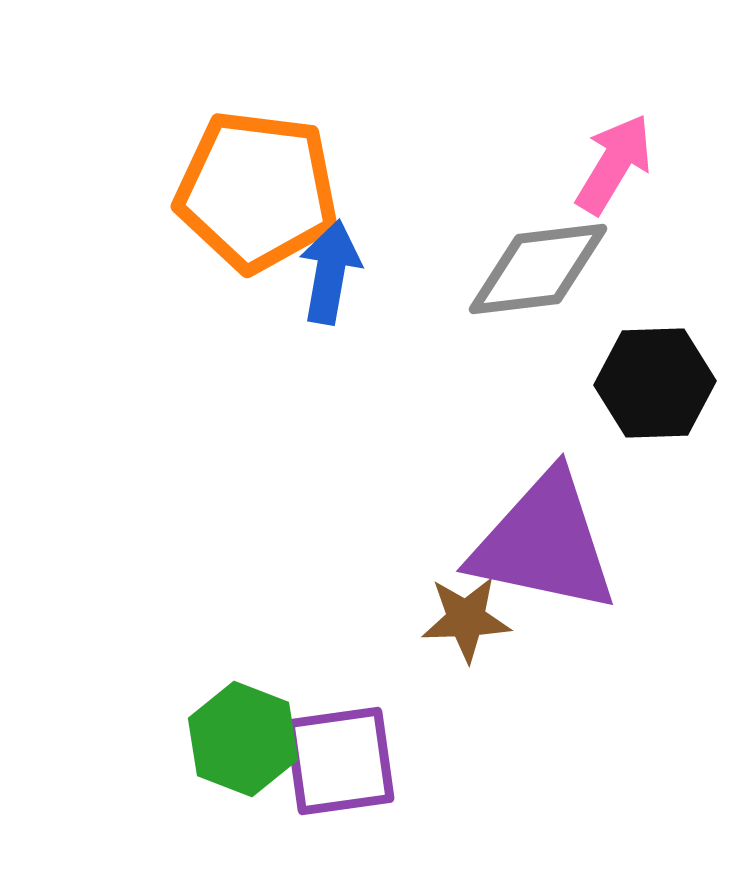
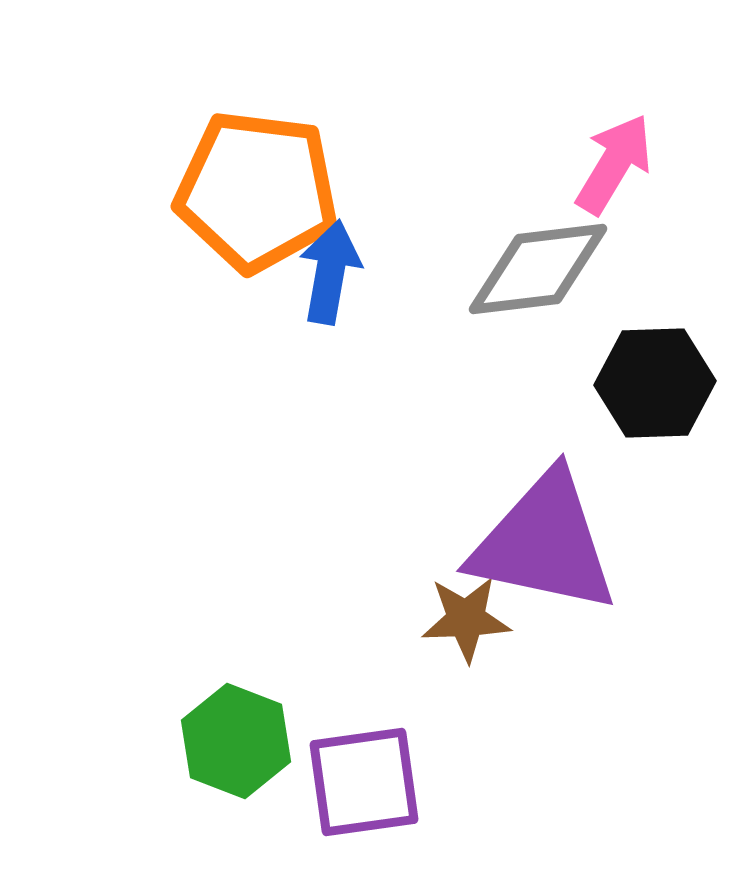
green hexagon: moved 7 px left, 2 px down
purple square: moved 24 px right, 21 px down
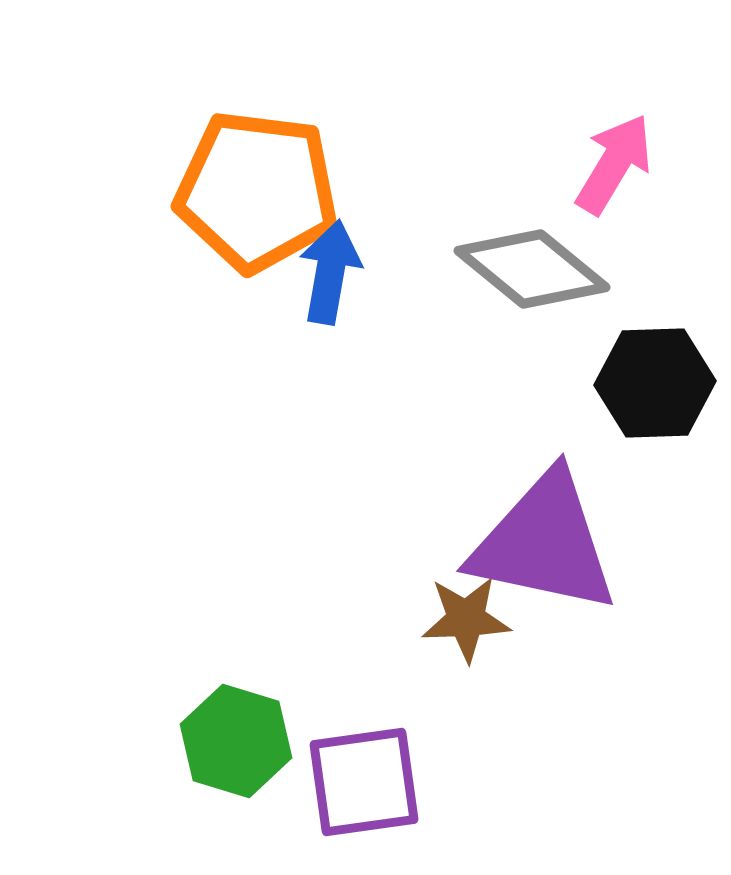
gray diamond: moved 6 px left; rotated 46 degrees clockwise
green hexagon: rotated 4 degrees counterclockwise
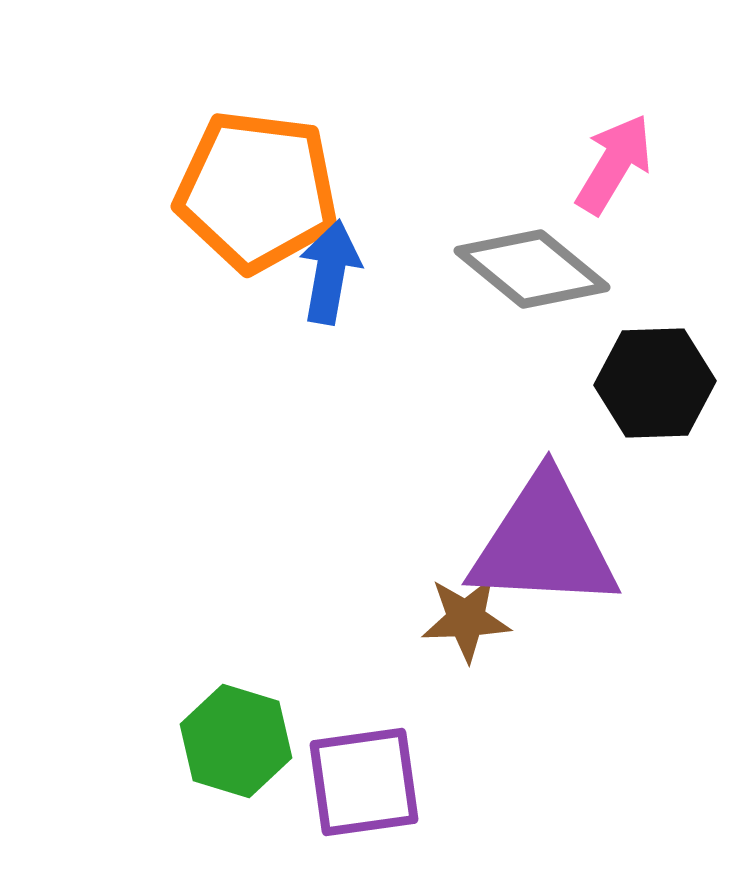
purple triangle: rotated 9 degrees counterclockwise
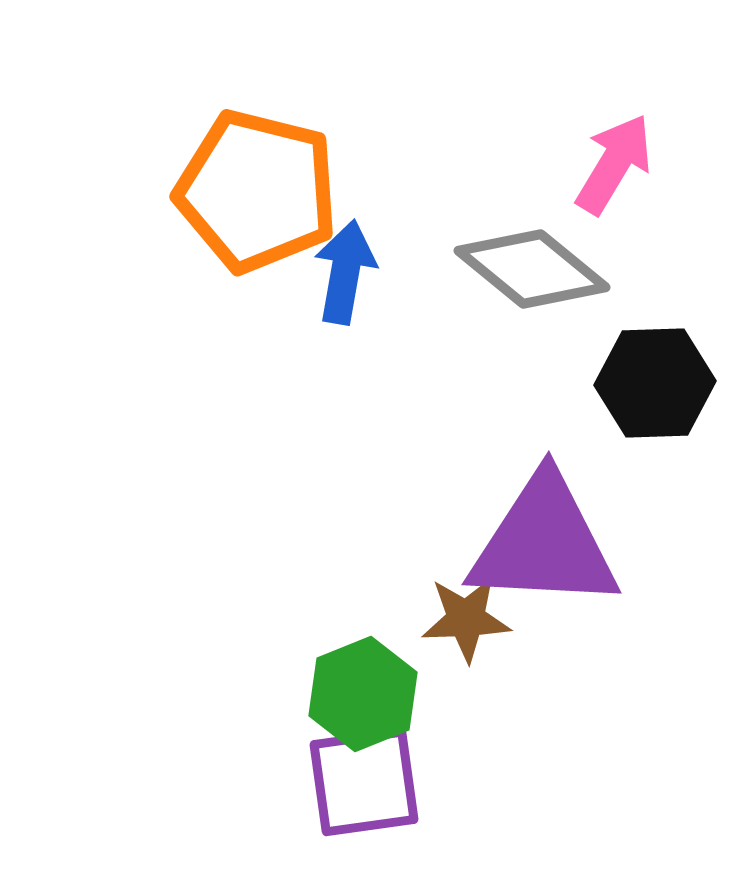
orange pentagon: rotated 7 degrees clockwise
blue arrow: moved 15 px right
green hexagon: moved 127 px right, 47 px up; rotated 21 degrees clockwise
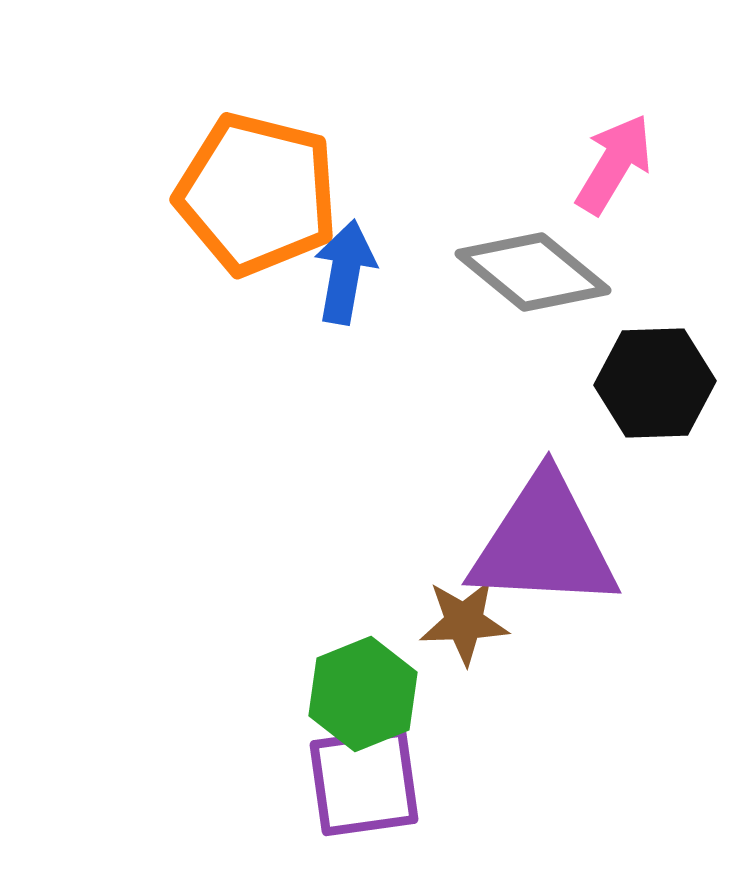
orange pentagon: moved 3 px down
gray diamond: moved 1 px right, 3 px down
brown star: moved 2 px left, 3 px down
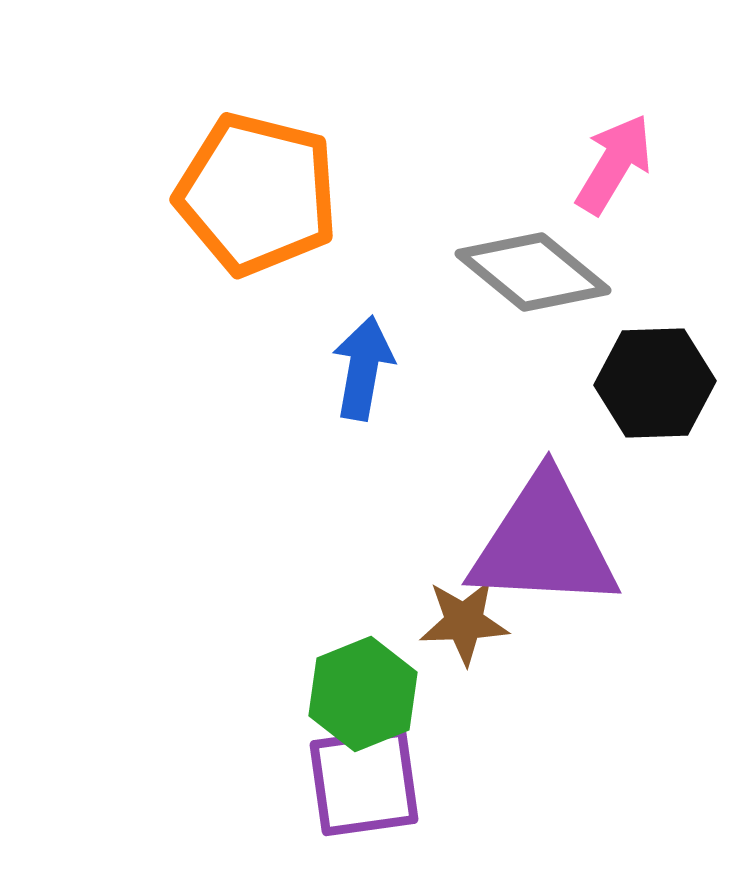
blue arrow: moved 18 px right, 96 px down
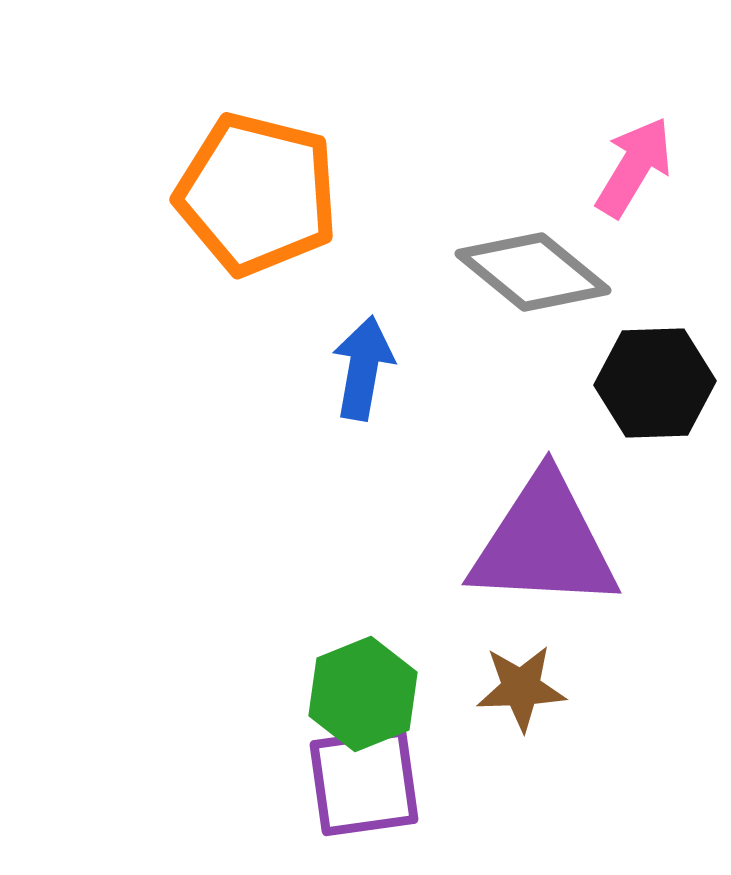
pink arrow: moved 20 px right, 3 px down
brown star: moved 57 px right, 66 px down
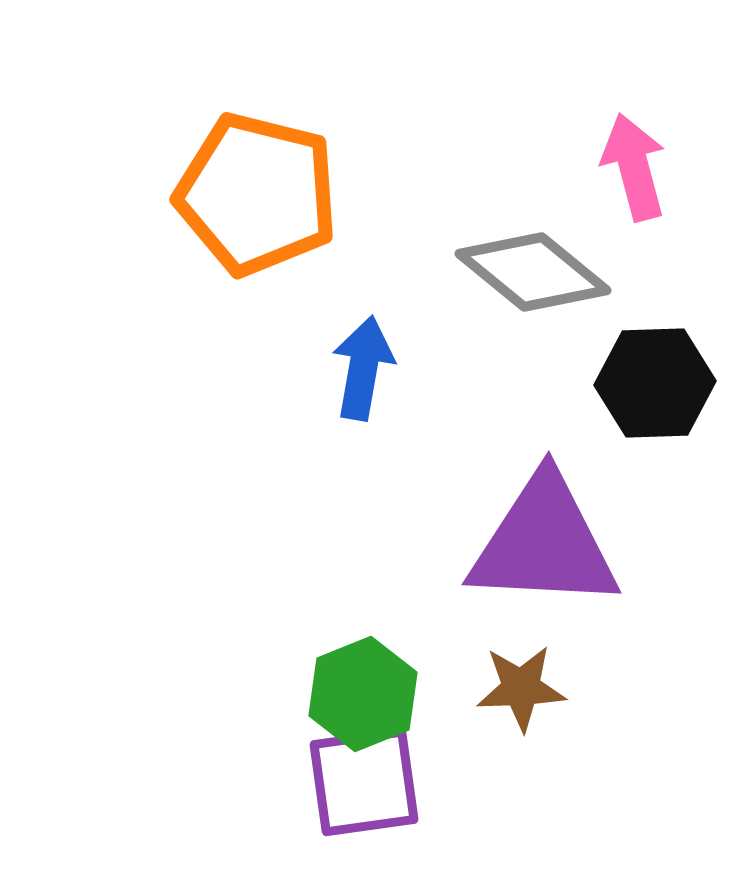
pink arrow: rotated 46 degrees counterclockwise
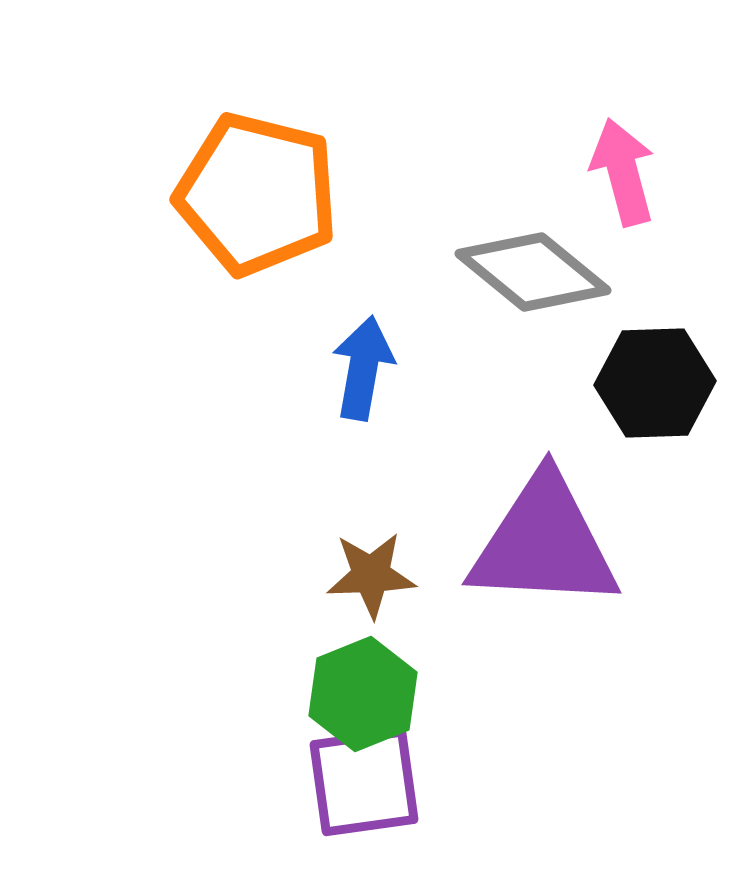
pink arrow: moved 11 px left, 5 px down
brown star: moved 150 px left, 113 px up
